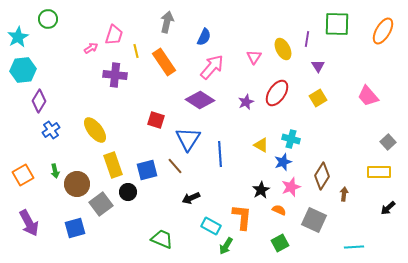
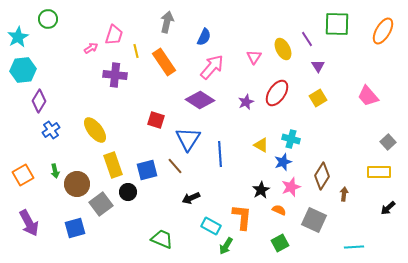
purple line at (307, 39): rotated 42 degrees counterclockwise
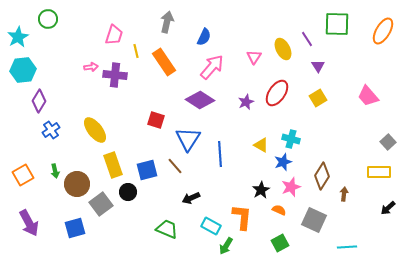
pink arrow at (91, 48): moved 19 px down; rotated 24 degrees clockwise
green trapezoid at (162, 239): moved 5 px right, 10 px up
cyan line at (354, 247): moved 7 px left
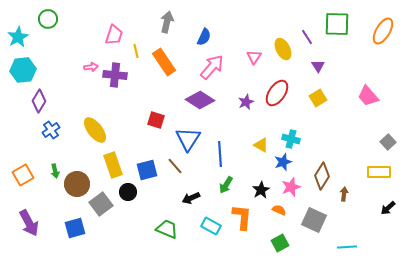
purple line at (307, 39): moved 2 px up
green arrow at (226, 246): moved 61 px up
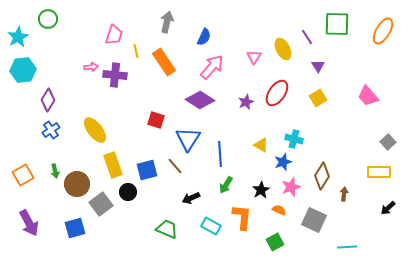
purple diamond at (39, 101): moved 9 px right, 1 px up
cyan cross at (291, 139): moved 3 px right
green square at (280, 243): moved 5 px left, 1 px up
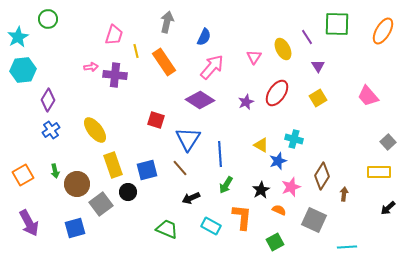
blue star at (283, 162): moved 5 px left, 1 px up
brown line at (175, 166): moved 5 px right, 2 px down
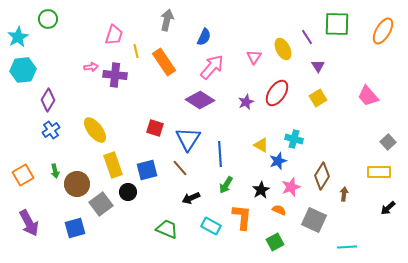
gray arrow at (167, 22): moved 2 px up
red square at (156, 120): moved 1 px left, 8 px down
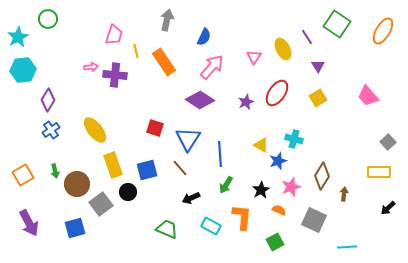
green square at (337, 24): rotated 32 degrees clockwise
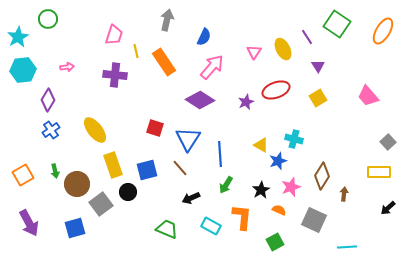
pink triangle at (254, 57): moved 5 px up
pink arrow at (91, 67): moved 24 px left
red ellipse at (277, 93): moved 1 px left, 3 px up; rotated 36 degrees clockwise
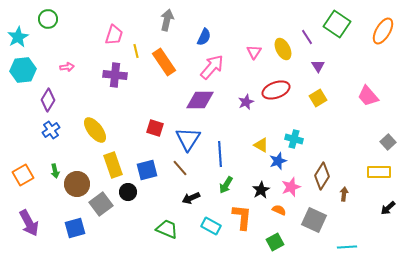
purple diamond at (200, 100): rotated 32 degrees counterclockwise
